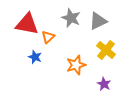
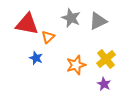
yellow cross: moved 9 px down; rotated 12 degrees clockwise
blue star: moved 1 px right, 1 px down
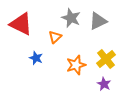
red triangle: moved 6 px left; rotated 15 degrees clockwise
orange triangle: moved 7 px right
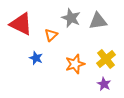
gray triangle: rotated 18 degrees clockwise
orange triangle: moved 4 px left, 2 px up
orange star: moved 1 px left, 1 px up
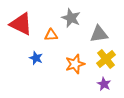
gray triangle: moved 1 px right, 13 px down
orange triangle: rotated 40 degrees clockwise
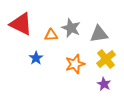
gray star: moved 10 px down
blue star: rotated 16 degrees clockwise
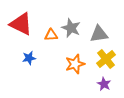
blue star: moved 7 px left; rotated 24 degrees clockwise
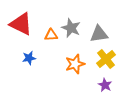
purple star: moved 1 px right, 1 px down
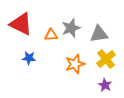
gray star: rotated 30 degrees clockwise
blue star: rotated 16 degrees clockwise
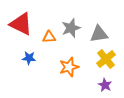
orange triangle: moved 2 px left, 2 px down
orange star: moved 6 px left, 3 px down
